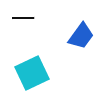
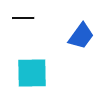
cyan square: rotated 24 degrees clockwise
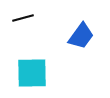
black line: rotated 15 degrees counterclockwise
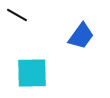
black line: moved 6 px left, 3 px up; rotated 45 degrees clockwise
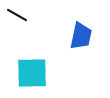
blue trapezoid: rotated 24 degrees counterclockwise
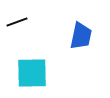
black line: moved 7 px down; rotated 50 degrees counterclockwise
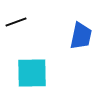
black line: moved 1 px left
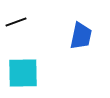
cyan square: moved 9 px left
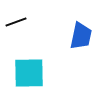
cyan square: moved 6 px right
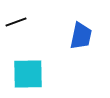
cyan square: moved 1 px left, 1 px down
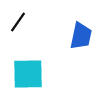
black line: moved 2 px right; rotated 35 degrees counterclockwise
